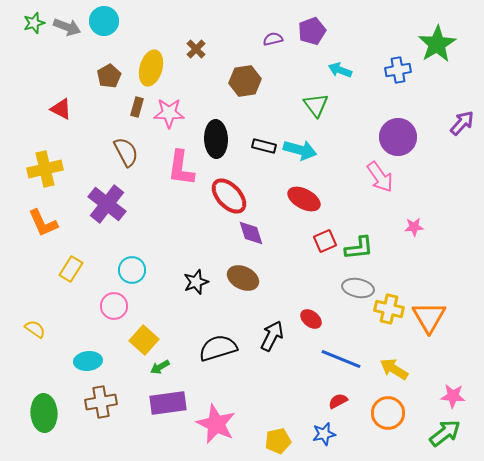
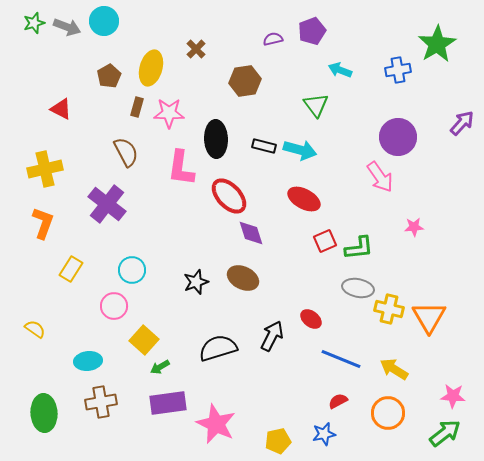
orange L-shape at (43, 223): rotated 136 degrees counterclockwise
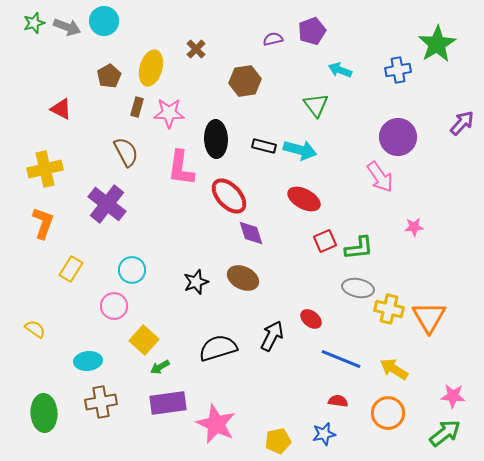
red semicircle at (338, 401): rotated 36 degrees clockwise
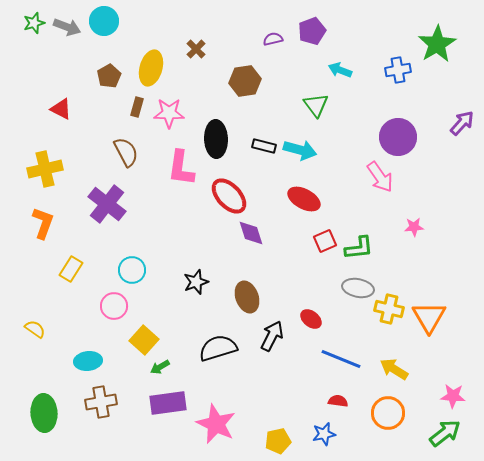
brown ellipse at (243, 278): moved 4 px right, 19 px down; rotated 44 degrees clockwise
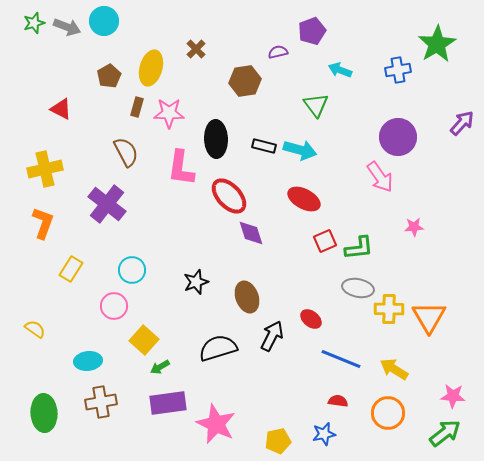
purple semicircle at (273, 39): moved 5 px right, 13 px down
yellow cross at (389, 309): rotated 12 degrees counterclockwise
